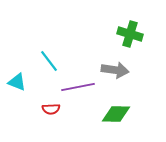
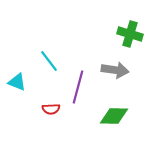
purple line: rotated 64 degrees counterclockwise
green diamond: moved 2 px left, 2 px down
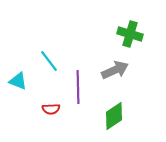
gray arrow: rotated 32 degrees counterclockwise
cyan triangle: moved 1 px right, 1 px up
purple line: rotated 16 degrees counterclockwise
green diamond: rotated 36 degrees counterclockwise
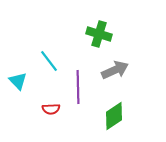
green cross: moved 31 px left
cyan triangle: rotated 24 degrees clockwise
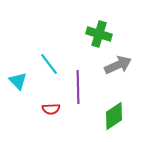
cyan line: moved 3 px down
gray arrow: moved 3 px right, 5 px up
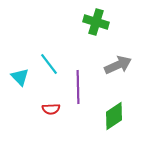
green cross: moved 3 px left, 12 px up
cyan triangle: moved 2 px right, 4 px up
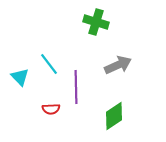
purple line: moved 2 px left
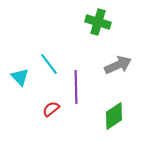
green cross: moved 2 px right
red semicircle: rotated 144 degrees clockwise
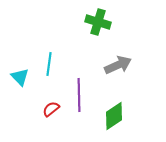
cyan line: rotated 45 degrees clockwise
purple line: moved 3 px right, 8 px down
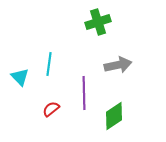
green cross: rotated 35 degrees counterclockwise
gray arrow: rotated 12 degrees clockwise
purple line: moved 5 px right, 2 px up
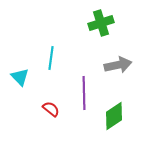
green cross: moved 3 px right, 1 px down
cyan line: moved 2 px right, 6 px up
red semicircle: rotated 78 degrees clockwise
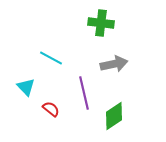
green cross: rotated 25 degrees clockwise
cyan line: rotated 70 degrees counterclockwise
gray arrow: moved 4 px left, 1 px up
cyan triangle: moved 6 px right, 10 px down
purple line: rotated 12 degrees counterclockwise
